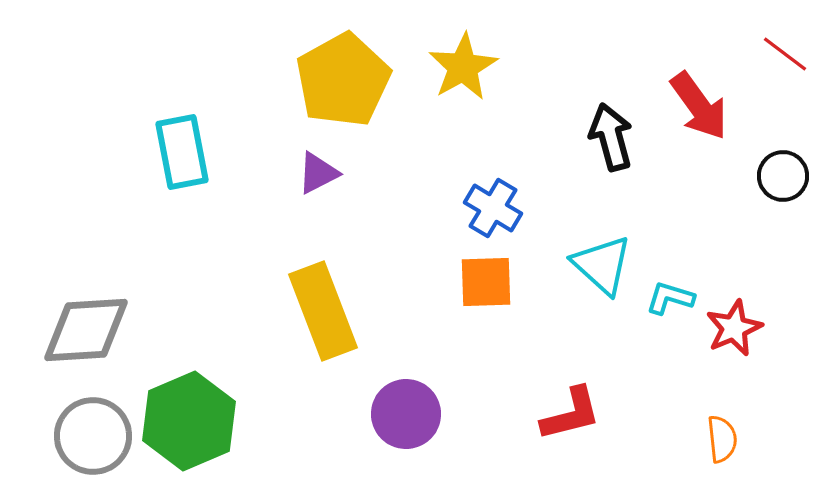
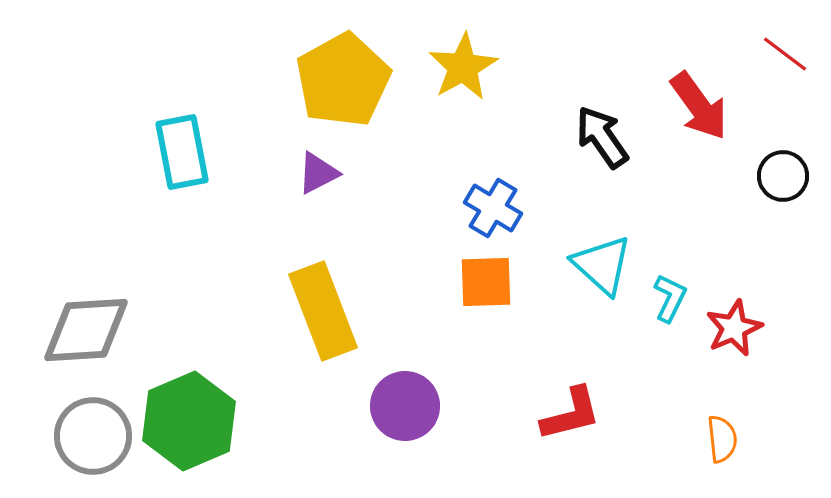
black arrow: moved 9 px left; rotated 20 degrees counterclockwise
cyan L-shape: rotated 99 degrees clockwise
purple circle: moved 1 px left, 8 px up
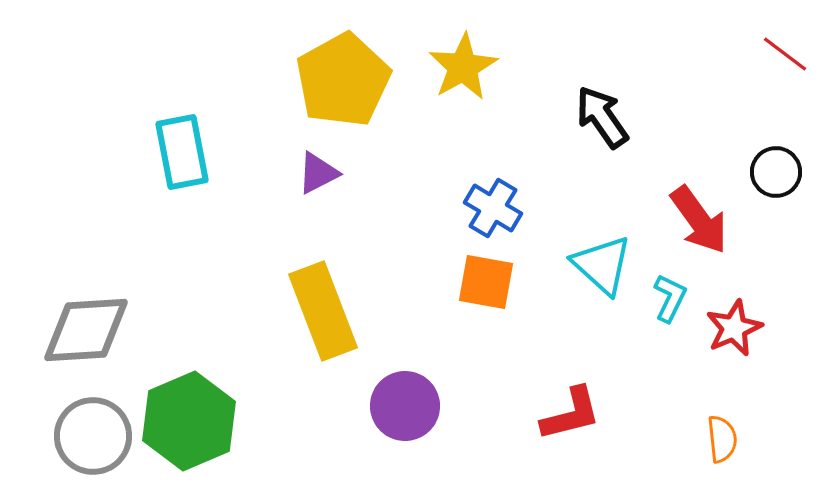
red arrow: moved 114 px down
black arrow: moved 20 px up
black circle: moved 7 px left, 4 px up
orange square: rotated 12 degrees clockwise
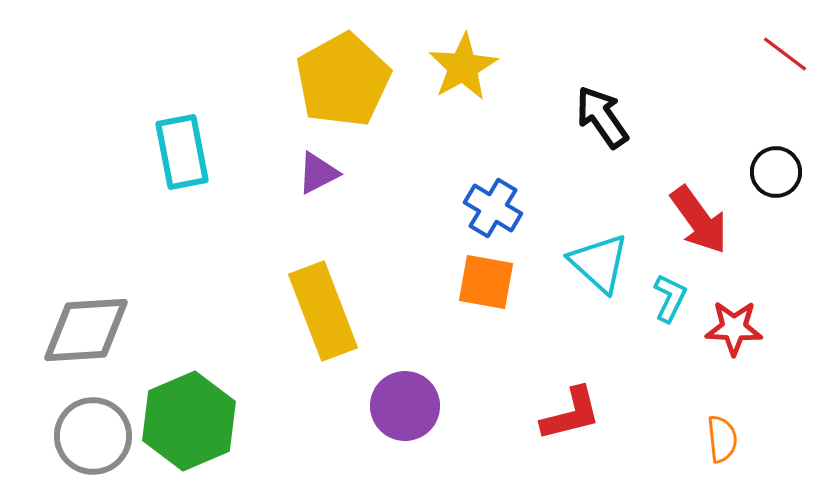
cyan triangle: moved 3 px left, 2 px up
red star: rotated 26 degrees clockwise
